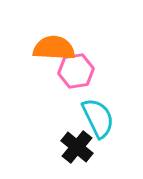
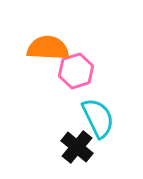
orange semicircle: moved 6 px left
pink hexagon: rotated 8 degrees counterclockwise
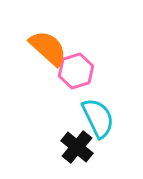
orange semicircle: rotated 39 degrees clockwise
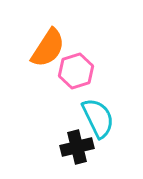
orange semicircle: rotated 81 degrees clockwise
black cross: rotated 36 degrees clockwise
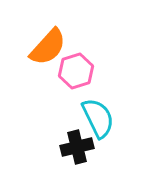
orange semicircle: moved 1 px up; rotated 9 degrees clockwise
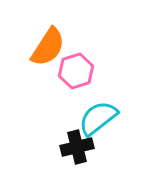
orange semicircle: rotated 9 degrees counterclockwise
cyan semicircle: rotated 102 degrees counterclockwise
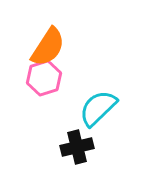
pink hexagon: moved 32 px left, 7 px down
cyan semicircle: moved 10 px up; rotated 6 degrees counterclockwise
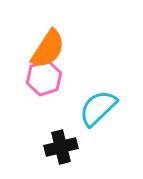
orange semicircle: moved 2 px down
black cross: moved 16 px left
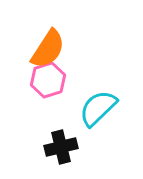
pink hexagon: moved 4 px right, 2 px down
